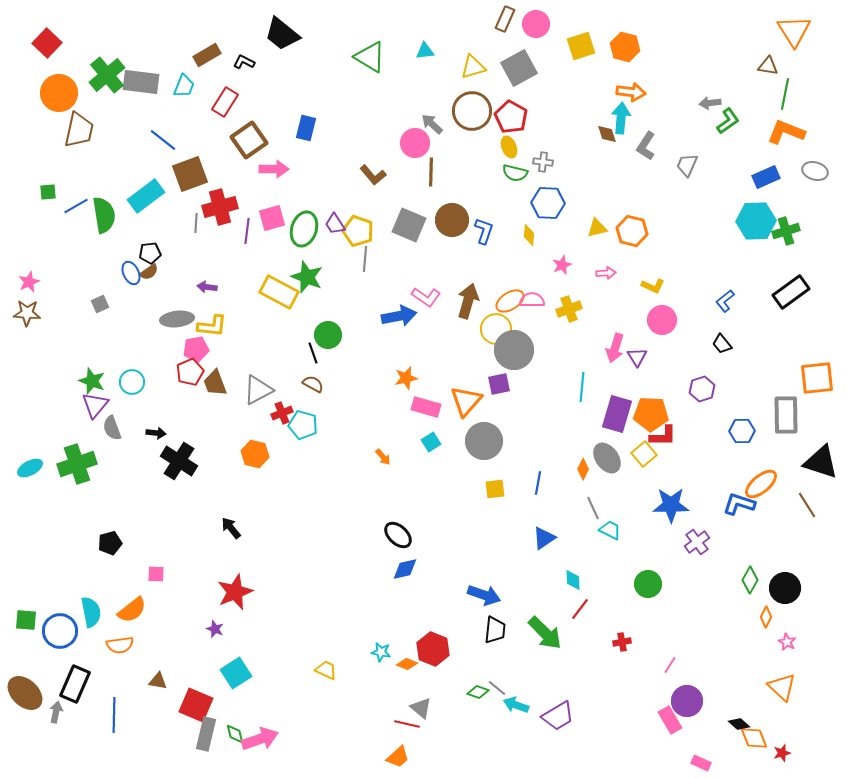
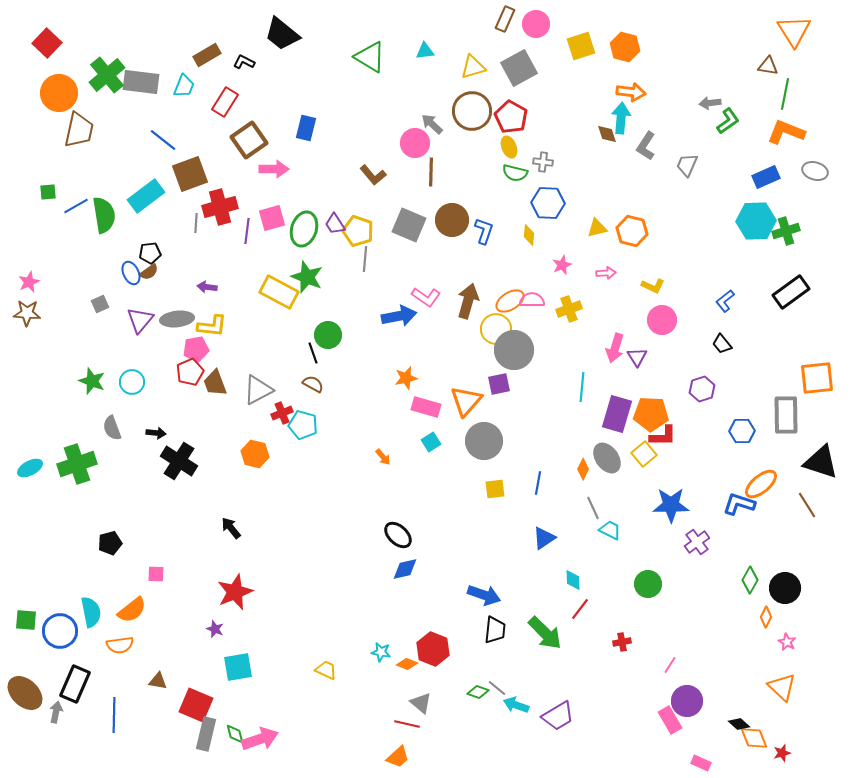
purple triangle at (95, 405): moved 45 px right, 85 px up
cyan square at (236, 673): moved 2 px right, 6 px up; rotated 24 degrees clockwise
gray triangle at (421, 708): moved 5 px up
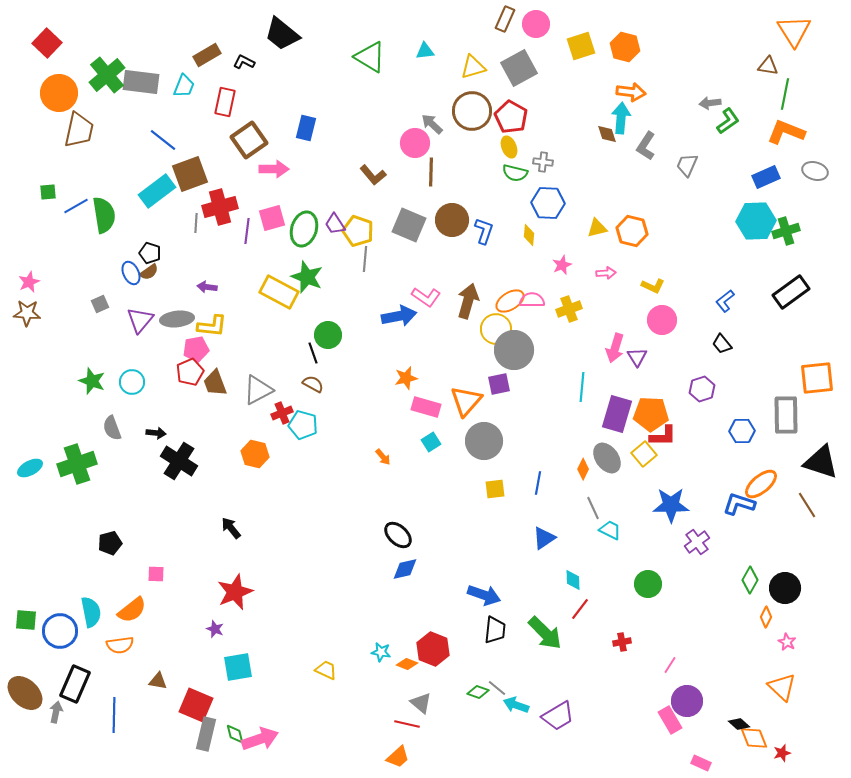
red rectangle at (225, 102): rotated 20 degrees counterclockwise
cyan rectangle at (146, 196): moved 11 px right, 5 px up
black pentagon at (150, 253): rotated 25 degrees clockwise
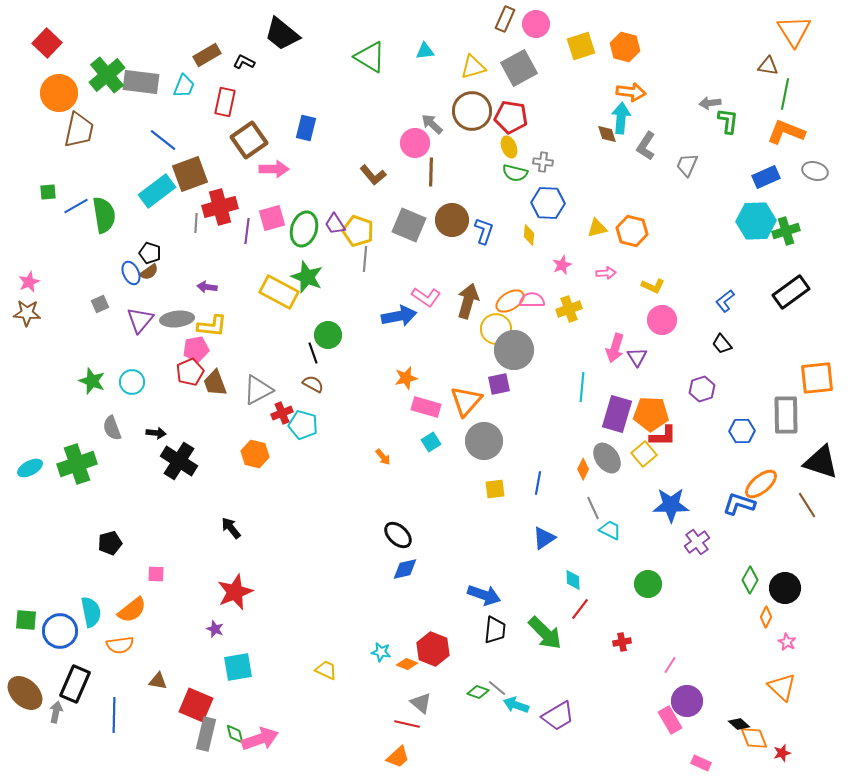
red pentagon at (511, 117): rotated 20 degrees counterclockwise
green L-shape at (728, 121): rotated 48 degrees counterclockwise
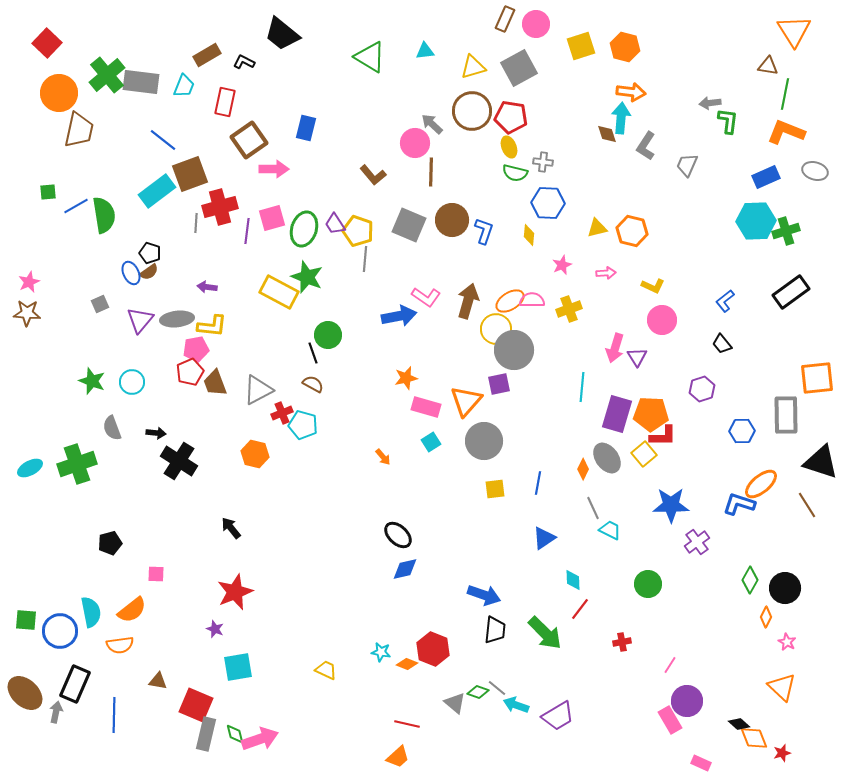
gray triangle at (421, 703): moved 34 px right
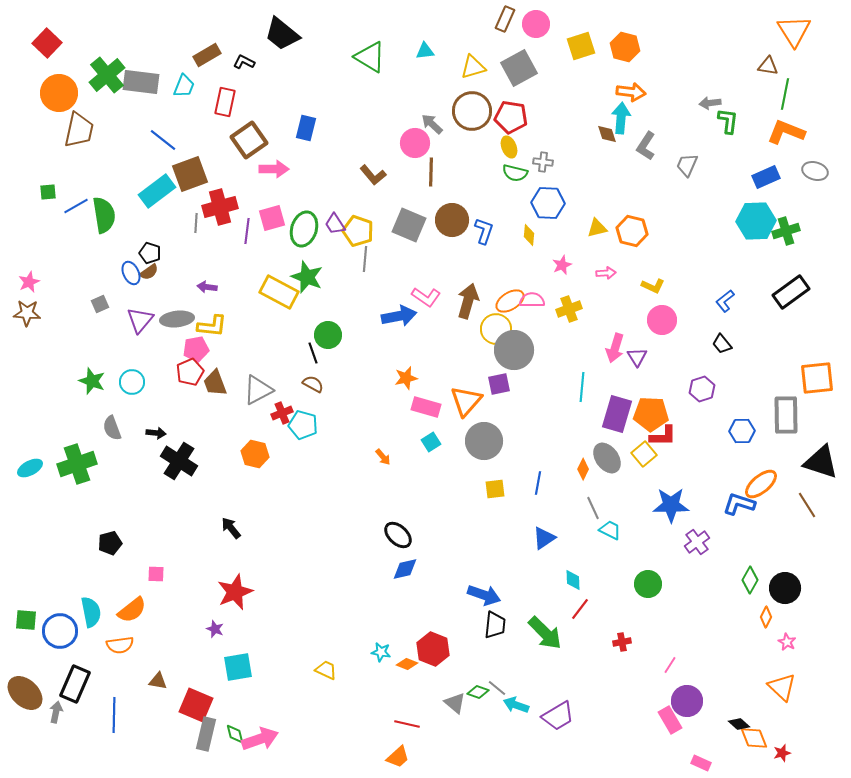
black trapezoid at (495, 630): moved 5 px up
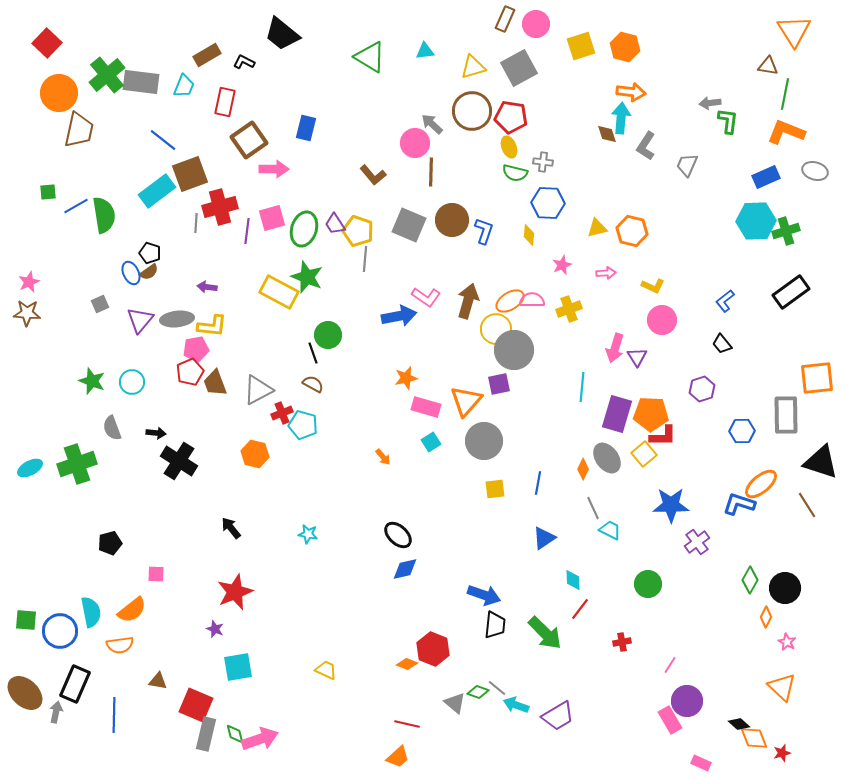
cyan star at (381, 652): moved 73 px left, 118 px up
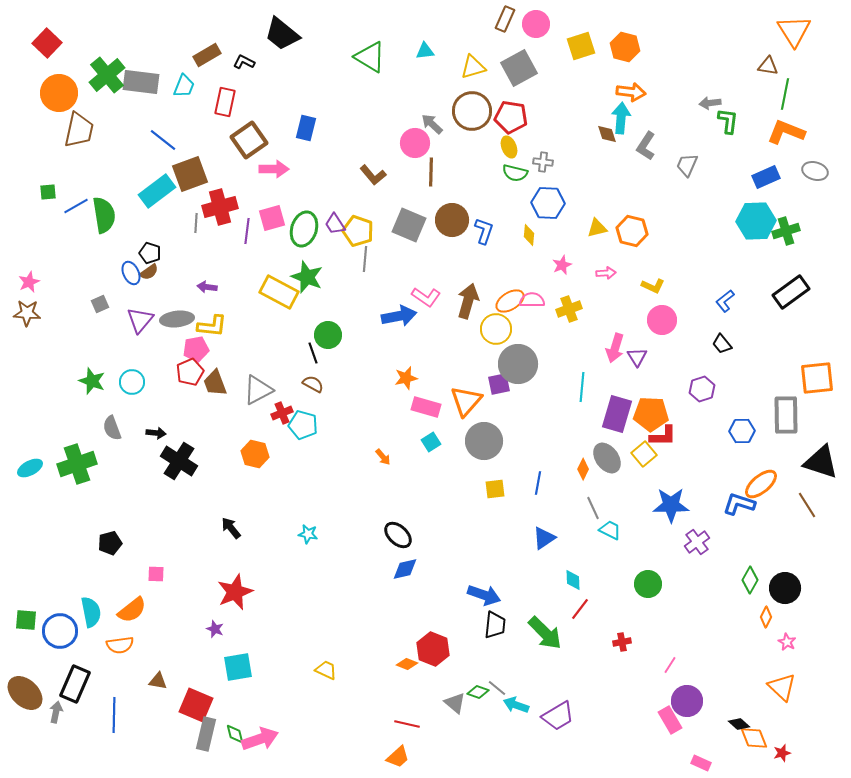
gray circle at (514, 350): moved 4 px right, 14 px down
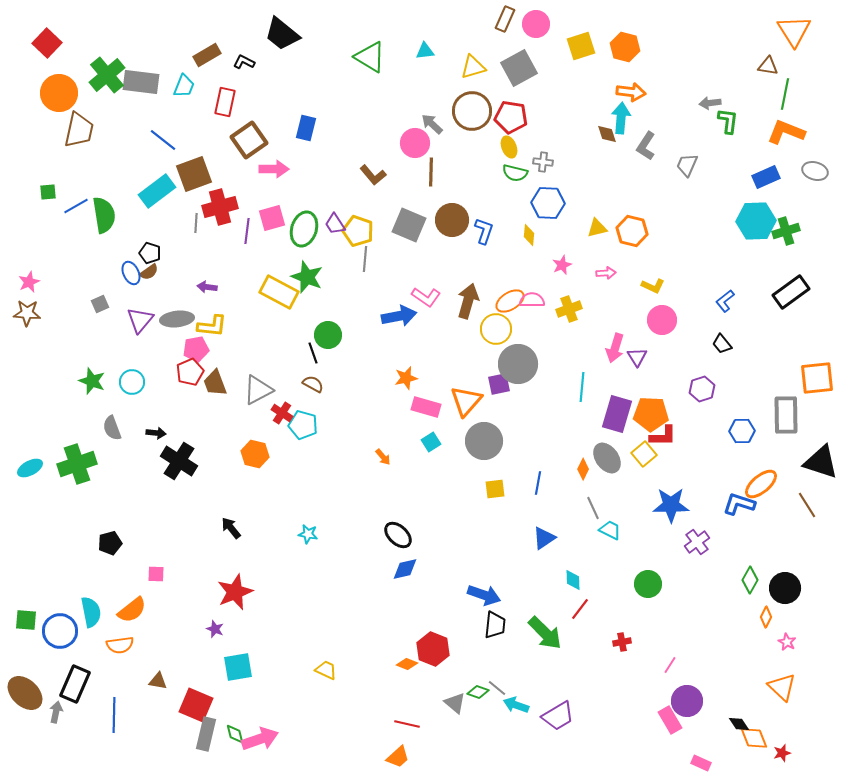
brown square at (190, 174): moved 4 px right
red cross at (282, 413): rotated 35 degrees counterclockwise
black diamond at (739, 724): rotated 15 degrees clockwise
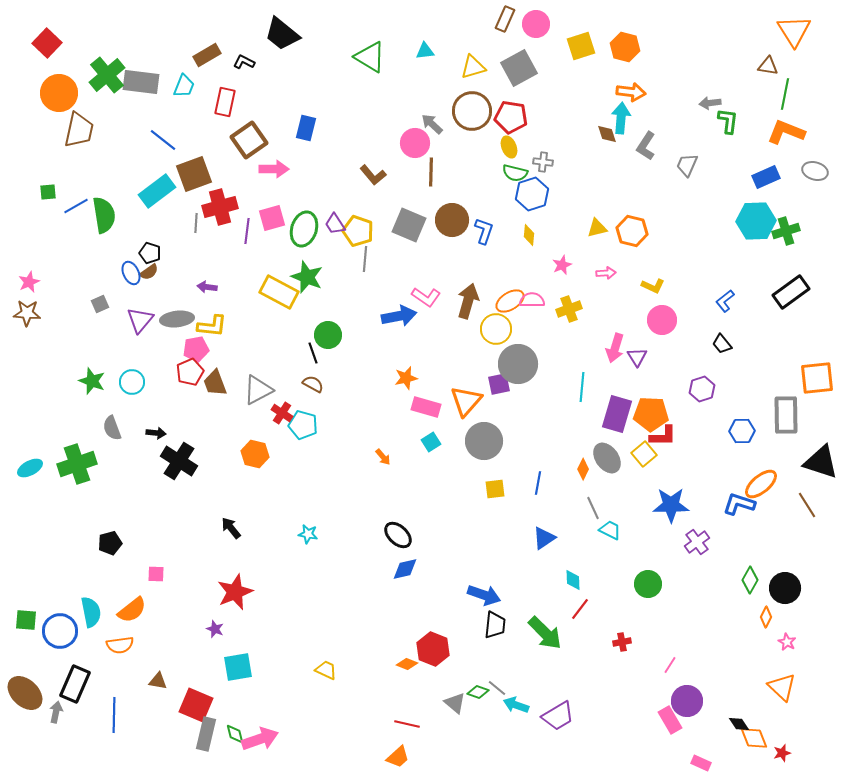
blue hexagon at (548, 203): moved 16 px left, 9 px up; rotated 20 degrees counterclockwise
